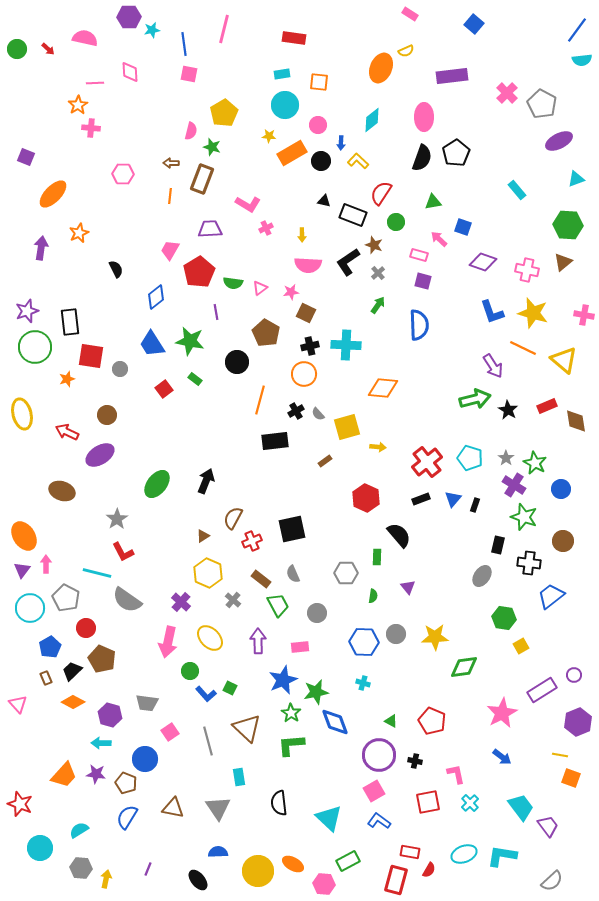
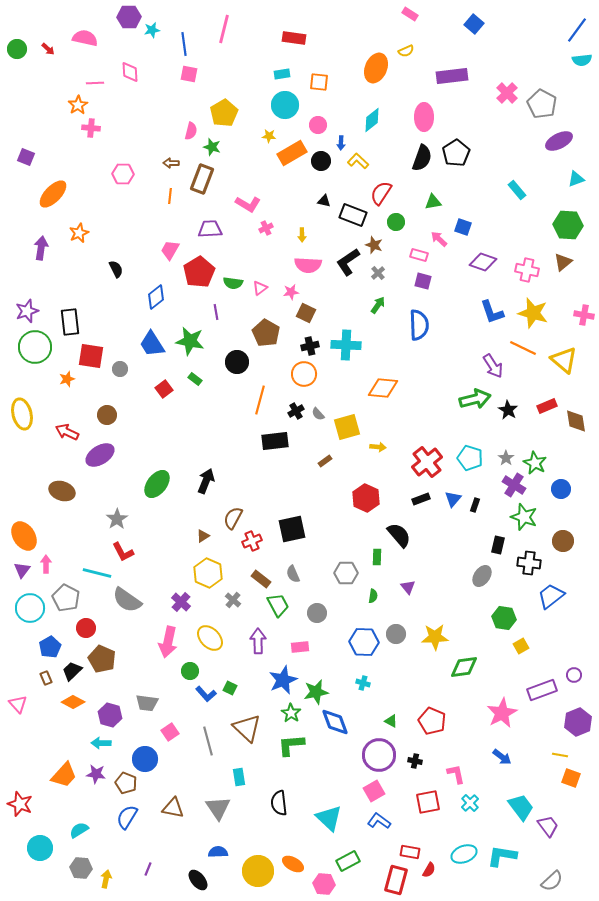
orange ellipse at (381, 68): moved 5 px left
purple rectangle at (542, 690): rotated 12 degrees clockwise
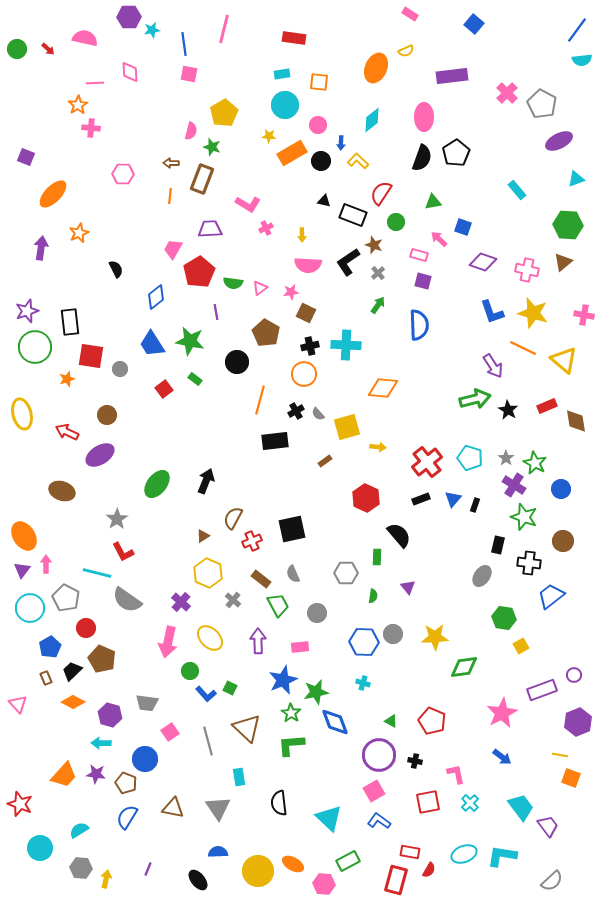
pink trapezoid at (170, 250): moved 3 px right, 1 px up
gray circle at (396, 634): moved 3 px left
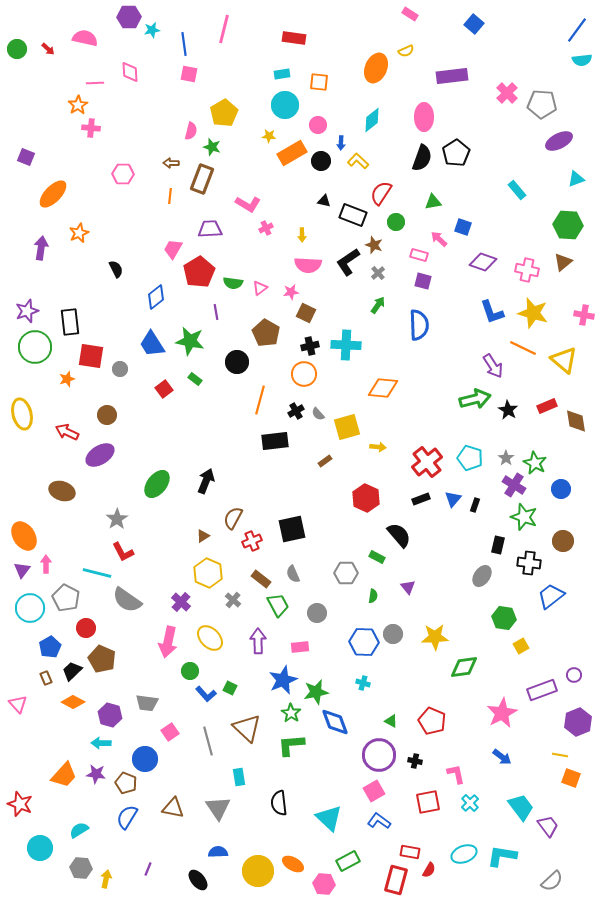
gray pentagon at (542, 104): rotated 24 degrees counterclockwise
green rectangle at (377, 557): rotated 63 degrees counterclockwise
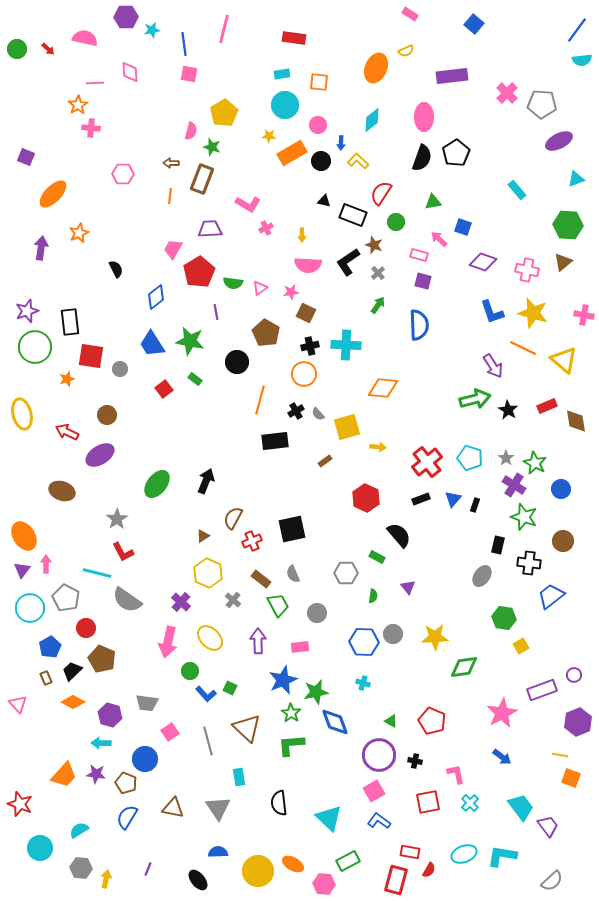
purple hexagon at (129, 17): moved 3 px left
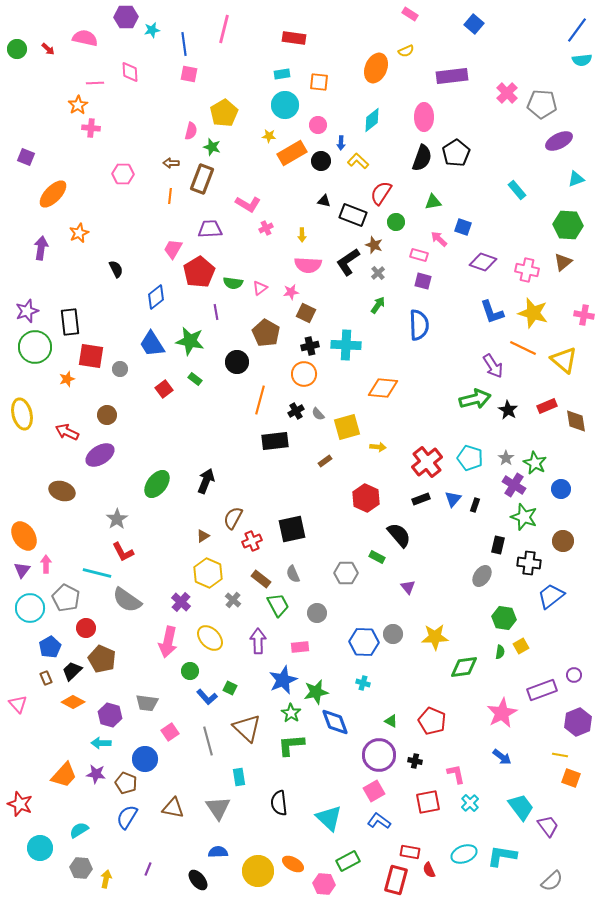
green semicircle at (373, 596): moved 127 px right, 56 px down
blue L-shape at (206, 694): moved 1 px right, 3 px down
red semicircle at (429, 870): rotated 126 degrees clockwise
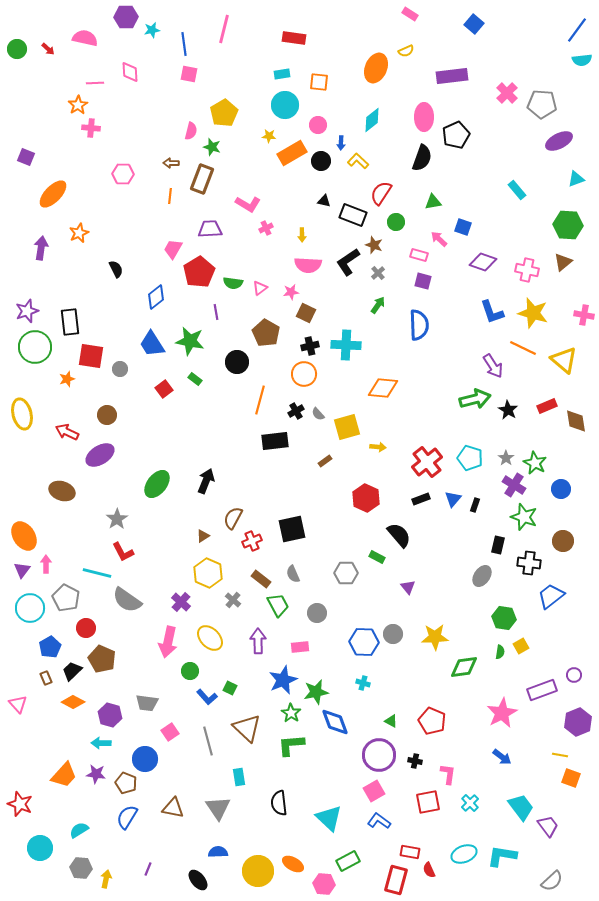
black pentagon at (456, 153): moved 18 px up; rotated 8 degrees clockwise
pink L-shape at (456, 774): moved 8 px left; rotated 20 degrees clockwise
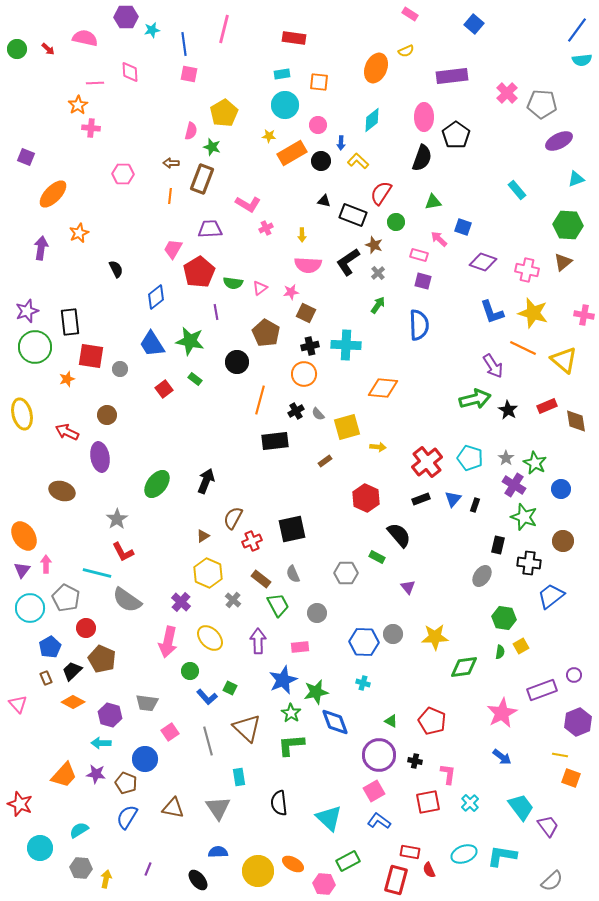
black pentagon at (456, 135): rotated 12 degrees counterclockwise
purple ellipse at (100, 455): moved 2 px down; rotated 68 degrees counterclockwise
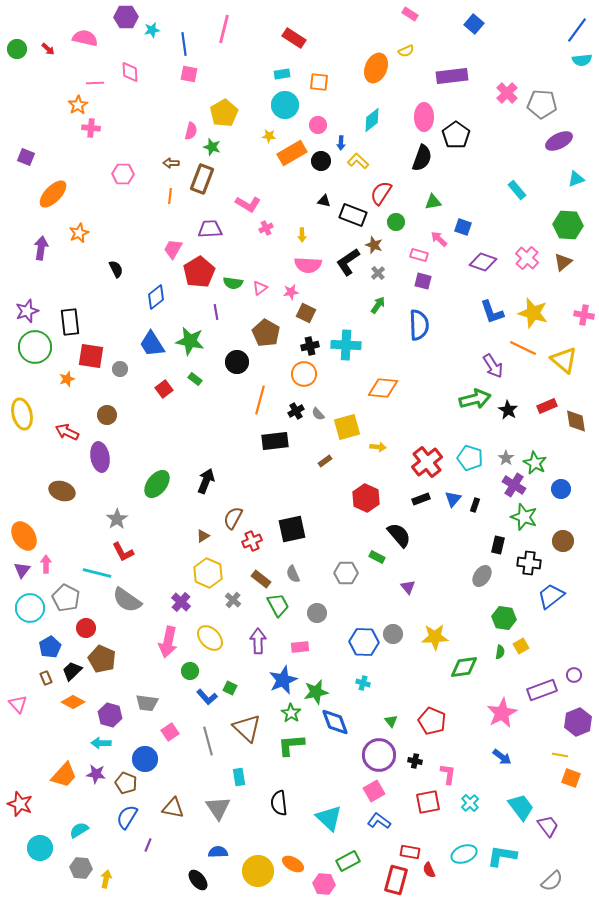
red rectangle at (294, 38): rotated 25 degrees clockwise
pink cross at (527, 270): moved 12 px up; rotated 30 degrees clockwise
green triangle at (391, 721): rotated 24 degrees clockwise
purple line at (148, 869): moved 24 px up
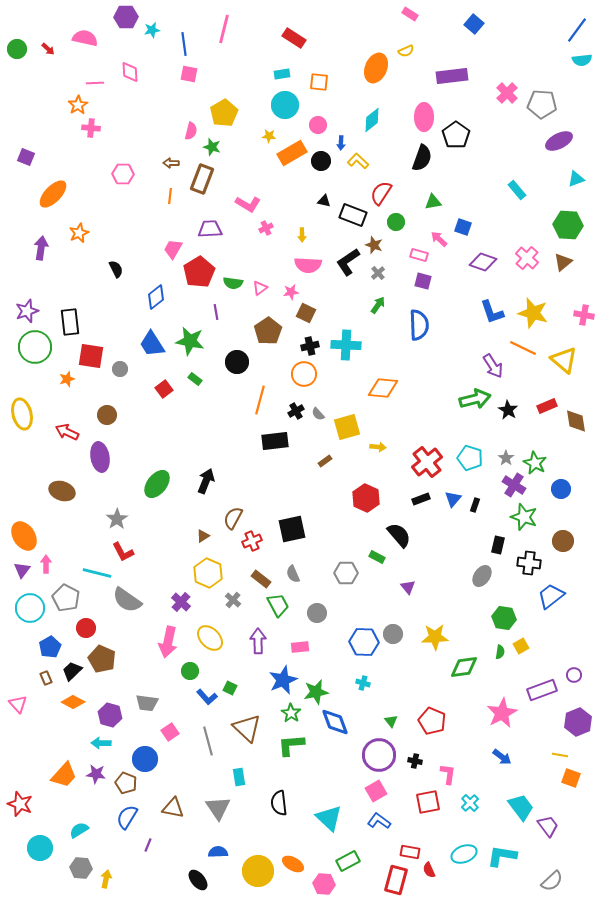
brown pentagon at (266, 333): moved 2 px right, 2 px up; rotated 8 degrees clockwise
pink square at (374, 791): moved 2 px right
